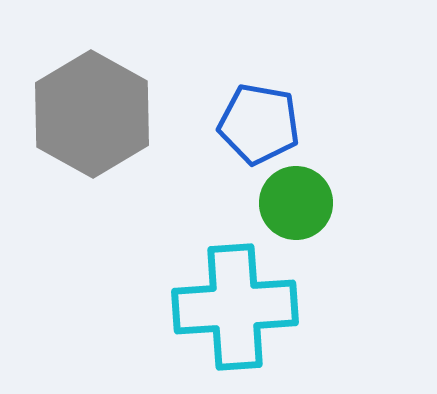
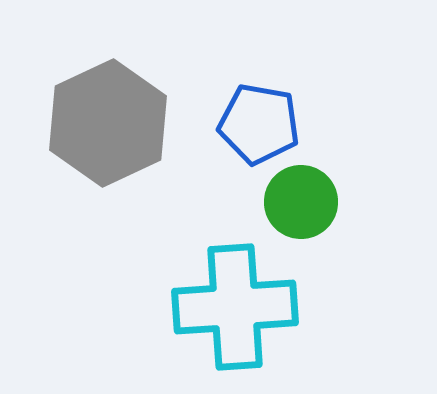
gray hexagon: moved 16 px right, 9 px down; rotated 6 degrees clockwise
green circle: moved 5 px right, 1 px up
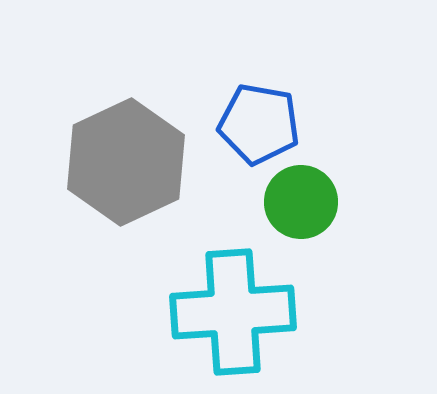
gray hexagon: moved 18 px right, 39 px down
cyan cross: moved 2 px left, 5 px down
